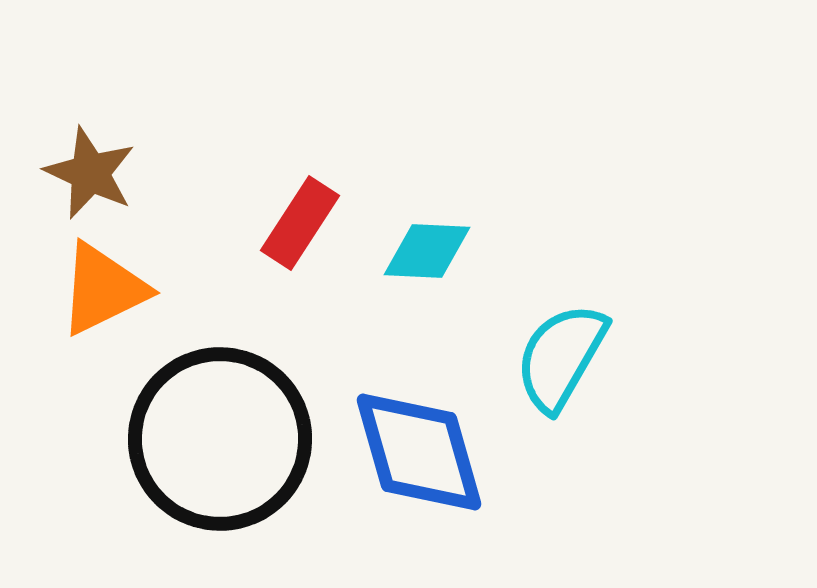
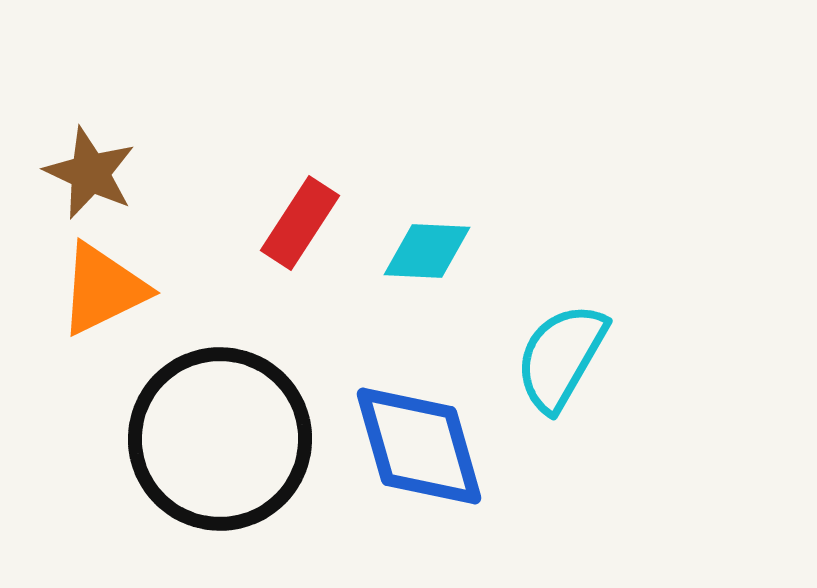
blue diamond: moved 6 px up
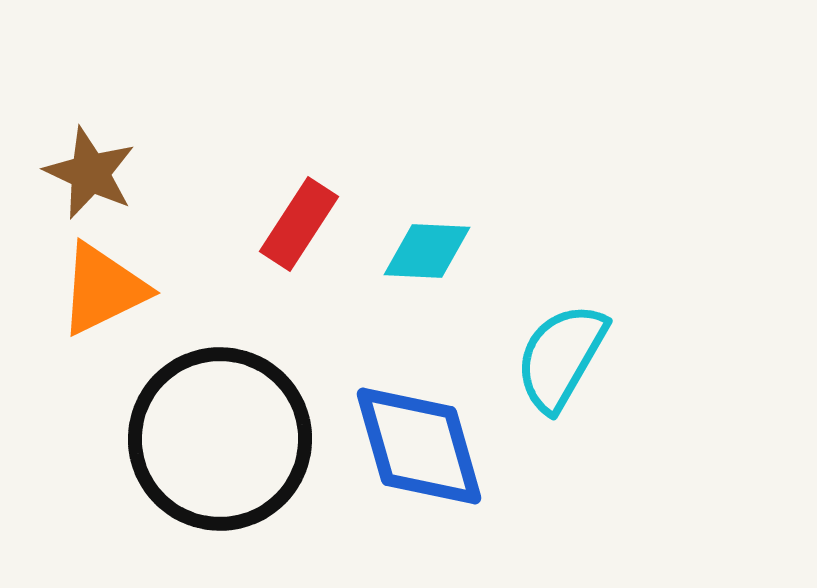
red rectangle: moved 1 px left, 1 px down
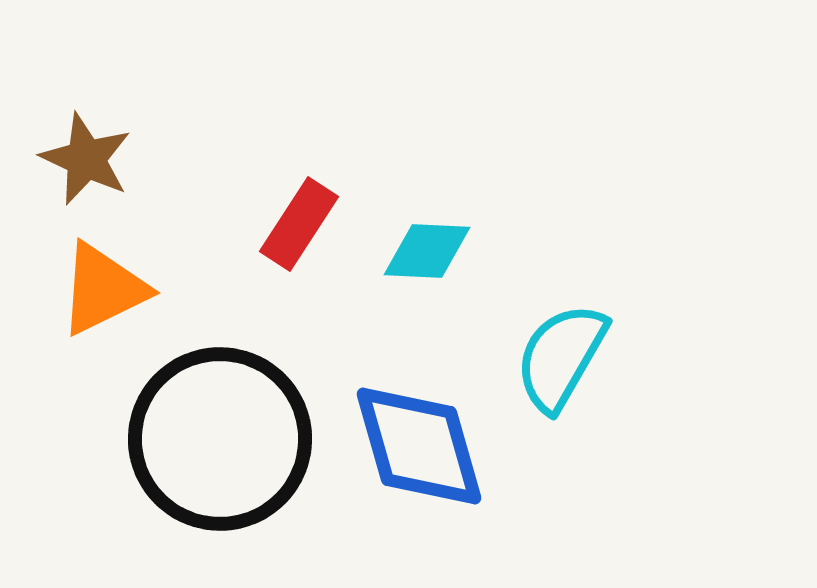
brown star: moved 4 px left, 14 px up
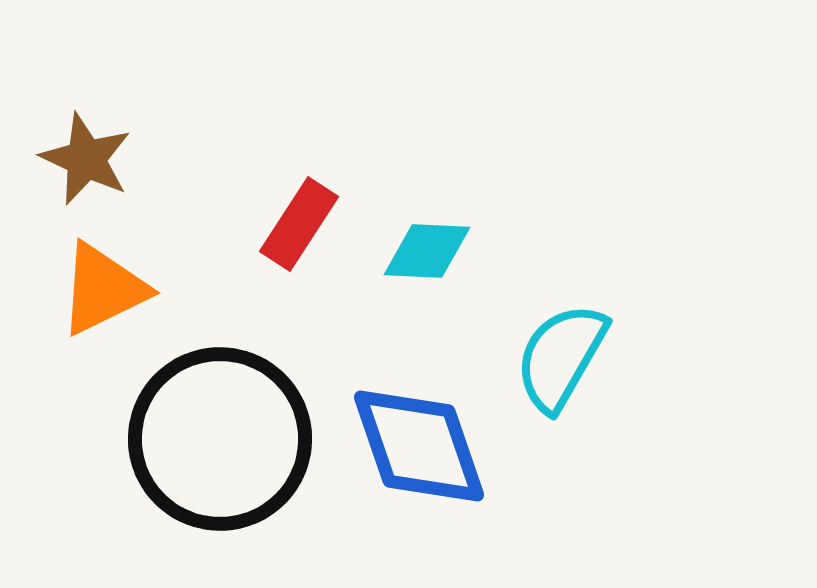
blue diamond: rotated 3 degrees counterclockwise
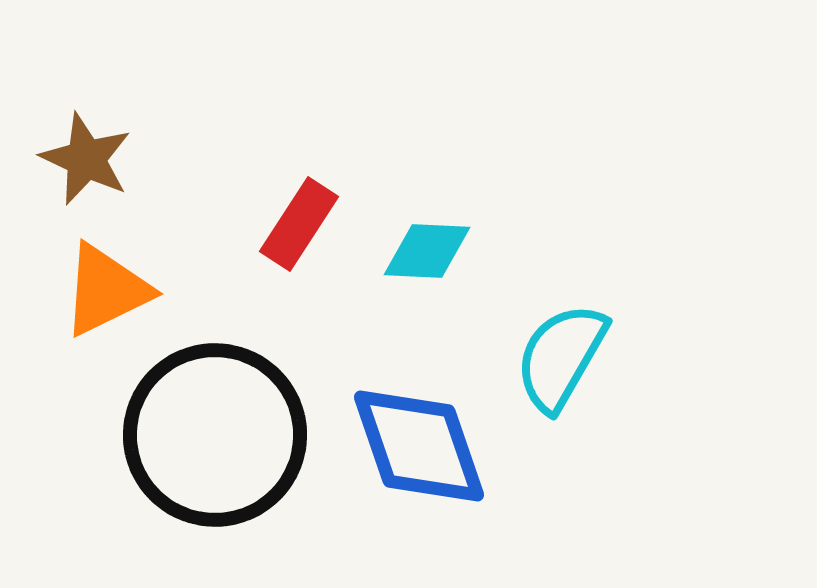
orange triangle: moved 3 px right, 1 px down
black circle: moved 5 px left, 4 px up
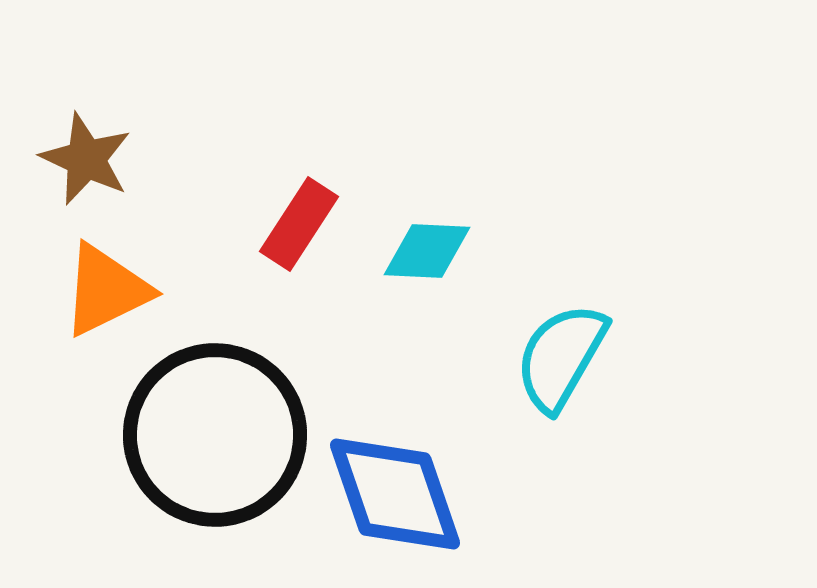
blue diamond: moved 24 px left, 48 px down
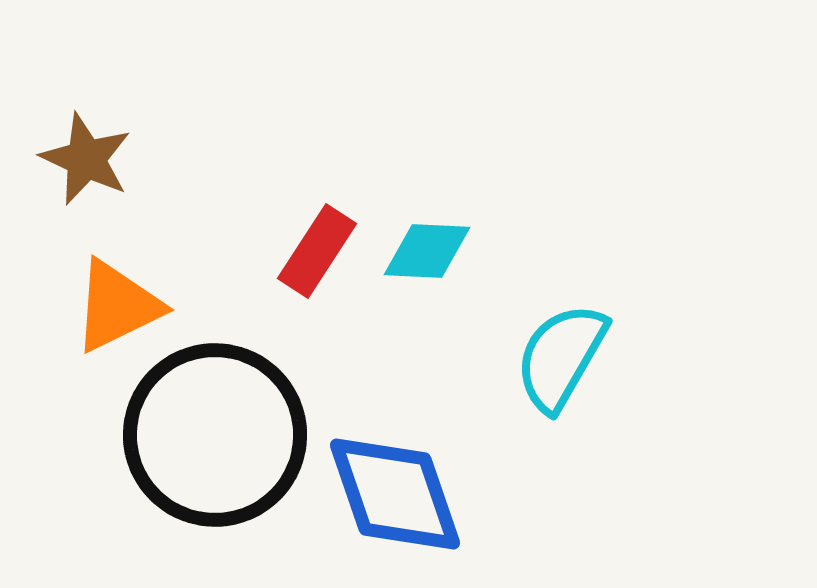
red rectangle: moved 18 px right, 27 px down
orange triangle: moved 11 px right, 16 px down
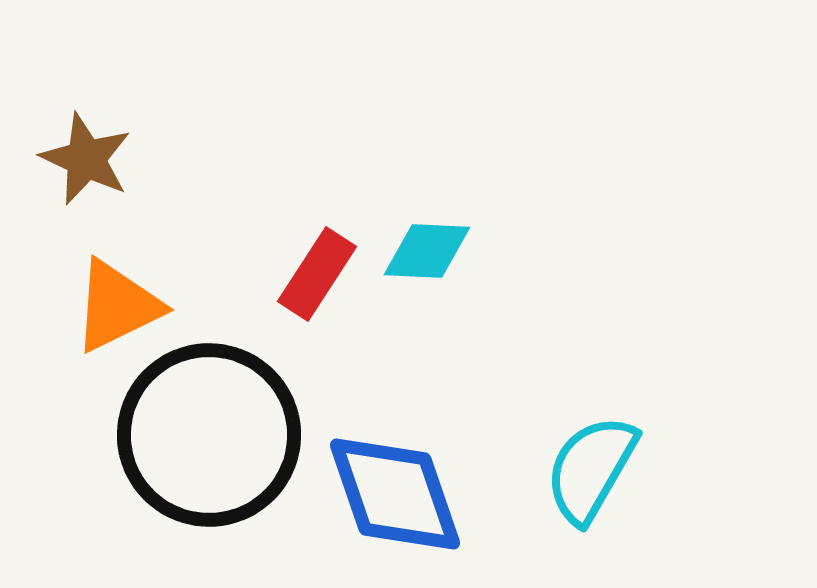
red rectangle: moved 23 px down
cyan semicircle: moved 30 px right, 112 px down
black circle: moved 6 px left
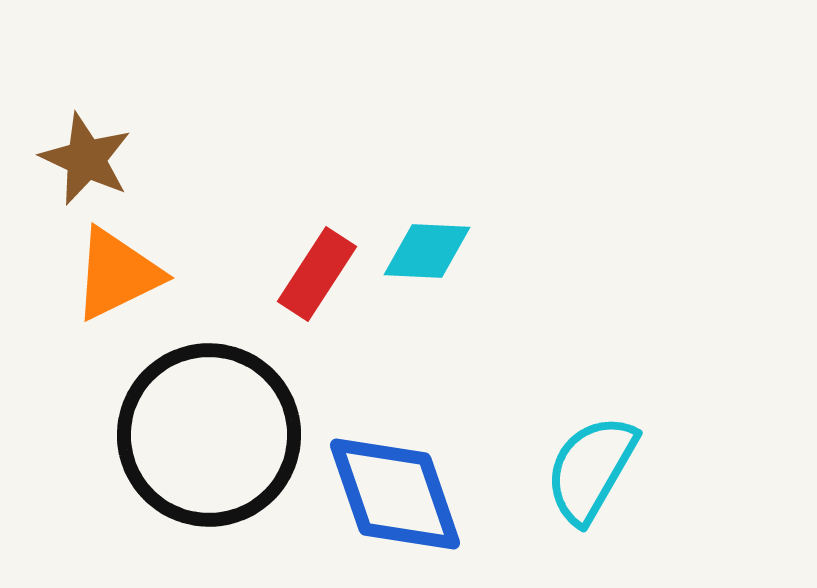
orange triangle: moved 32 px up
